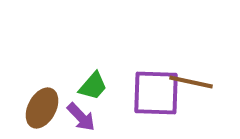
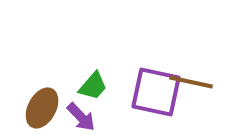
purple square: moved 1 px up; rotated 10 degrees clockwise
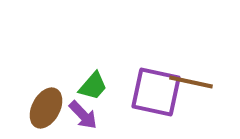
brown ellipse: moved 4 px right
purple arrow: moved 2 px right, 2 px up
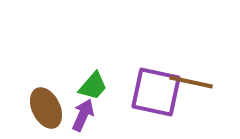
brown ellipse: rotated 54 degrees counterclockwise
purple arrow: rotated 112 degrees counterclockwise
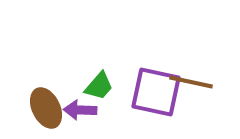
green trapezoid: moved 6 px right
purple arrow: moved 3 px left, 5 px up; rotated 112 degrees counterclockwise
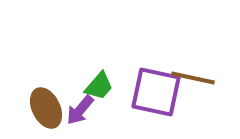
brown line: moved 2 px right, 4 px up
purple arrow: rotated 52 degrees counterclockwise
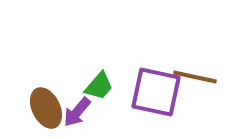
brown line: moved 2 px right, 1 px up
purple arrow: moved 3 px left, 2 px down
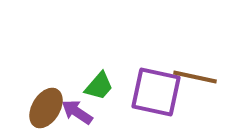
brown ellipse: rotated 57 degrees clockwise
purple arrow: rotated 84 degrees clockwise
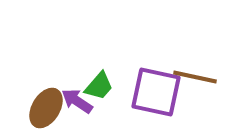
purple arrow: moved 11 px up
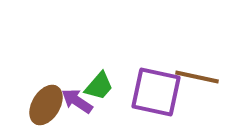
brown line: moved 2 px right
brown ellipse: moved 3 px up
